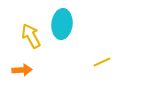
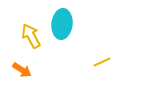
orange arrow: rotated 36 degrees clockwise
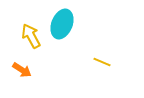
cyan ellipse: rotated 16 degrees clockwise
yellow line: rotated 48 degrees clockwise
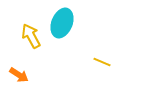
cyan ellipse: moved 1 px up
orange arrow: moved 3 px left, 5 px down
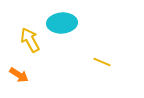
cyan ellipse: rotated 64 degrees clockwise
yellow arrow: moved 1 px left, 4 px down
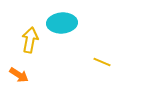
yellow arrow: rotated 40 degrees clockwise
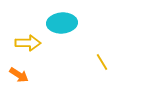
yellow arrow: moved 2 px left, 3 px down; rotated 80 degrees clockwise
yellow line: rotated 36 degrees clockwise
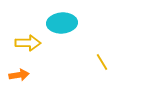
orange arrow: rotated 42 degrees counterclockwise
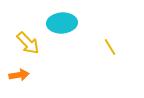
yellow arrow: rotated 45 degrees clockwise
yellow line: moved 8 px right, 15 px up
